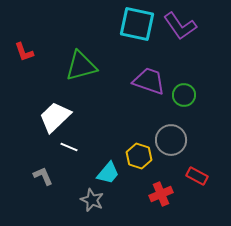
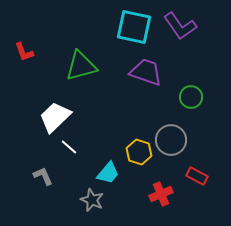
cyan square: moved 3 px left, 3 px down
purple trapezoid: moved 3 px left, 9 px up
green circle: moved 7 px right, 2 px down
white line: rotated 18 degrees clockwise
yellow hexagon: moved 4 px up
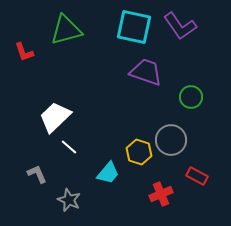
green triangle: moved 15 px left, 36 px up
gray L-shape: moved 6 px left, 2 px up
gray star: moved 23 px left
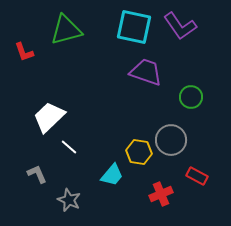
white trapezoid: moved 6 px left
yellow hexagon: rotated 10 degrees counterclockwise
cyan trapezoid: moved 4 px right, 2 px down
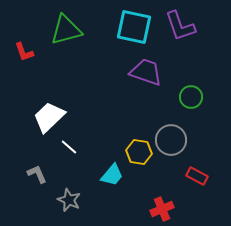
purple L-shape: rotated 16 degrees clockwise
red cross: moved 1 px right, 15 px down
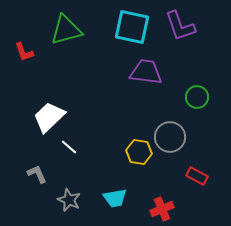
cyan square: moved 2 px left
purple trapezoid: rotated 12 degrees counterclockwise
green circle: moved 6 px right
gray circle: moved 1 px left, 3 px up
cyan trapezoid: moved 3 px right, 23 px down; rotated 40 degrees clockwise
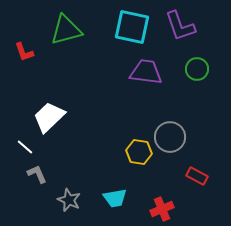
green circle: moved 28 px up
white line: moved 44 px left
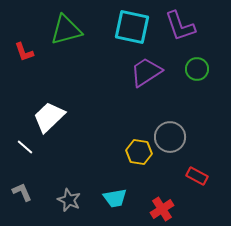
purple trapezoid: rotated 40 degrees counterclockwise
gray L-shape: moved 15 px left, 18 px down
red cross: rotated 10 degrees counterclockwise
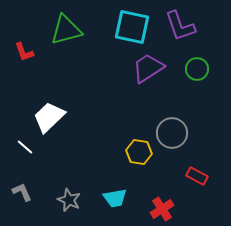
purple trapezoid: moved 2 px right, 4 px up
gray circle: moved 2 px right, 4 px up
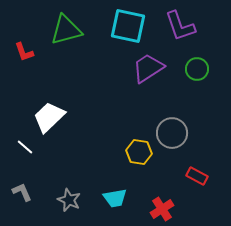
cyan square: moved 4 px left, 1 px up
